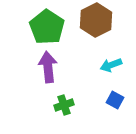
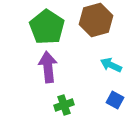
brown hexagon: rotated 12 degrees clockwise
cyan arrow: rotated 45 degrees clockwise
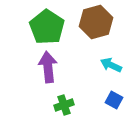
brown hexagon: moved 2 px down
blue square: moved 1 px left
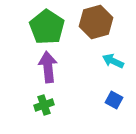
cyan arrow: moved 2 px right, 4 px up
green cross: moved 20 px left
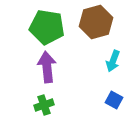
green pentagon: rotated 24 degrees counterclockwise
cyan arrow: rotated 95 degrees counterclockwise
purple arrow: moved 1 px left
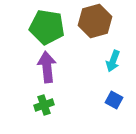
brown hexagon: moved 1 px left, 1 px up
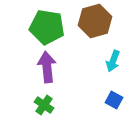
green cross: rotated 36 degrees counterclockwise
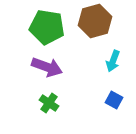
purple arrow: rotated 116 degrees clockwise
green cross: moved 5 px right, 2 px up
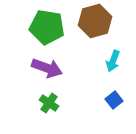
purple arrow: moved 1 px down
blue square: rotated 24 degrees clockwise
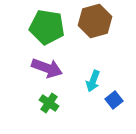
cyan arrow: moved 20 px left, 20 px down
